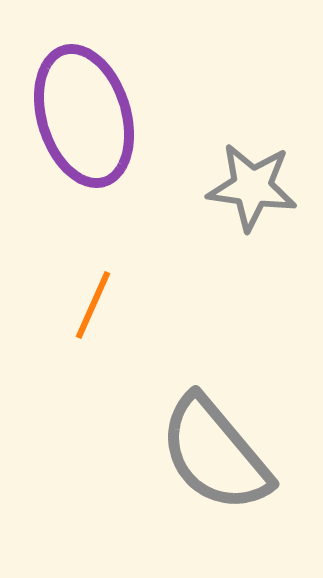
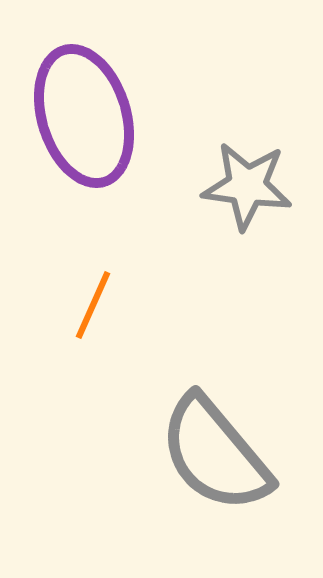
gray star: moved 5 px left, 1 px up
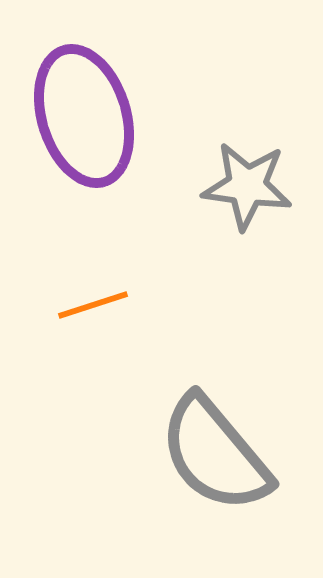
orange line: rotated 48 degrees clockwise
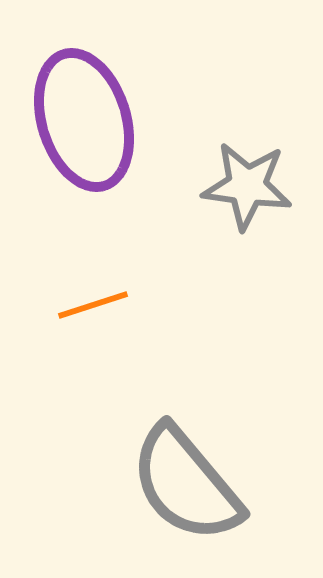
purple ellipse: moved 4 px down
gray semicircle: moved 29 px left, 30 px down
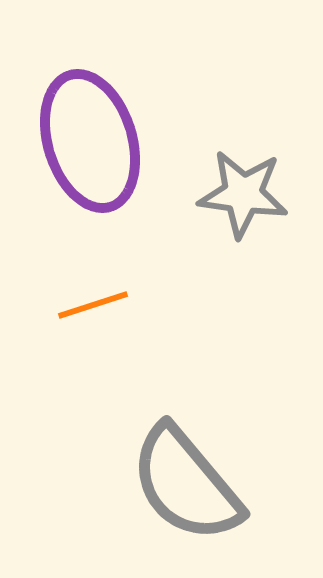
purple ellipse: moved 6 px right, 21 px down
gray star: moved 4 px left, 8 px down
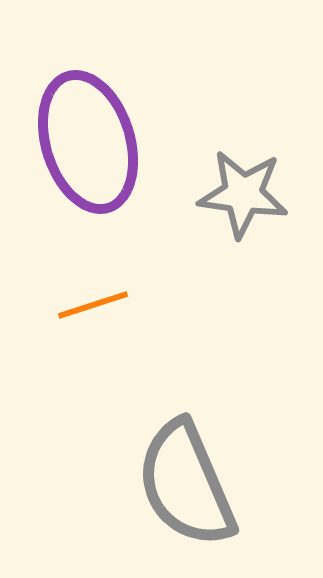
purple ellipse: moved 2 px left, 1 px down
gray semicircle: rotated 17 degrees clockwise
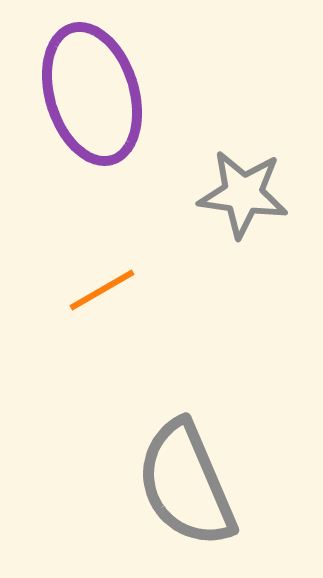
purple ellipse: moved 4 px right, 48 px up
orange line: moved 9 px right, 15 px up; rotated 12 degrees counterclockwise
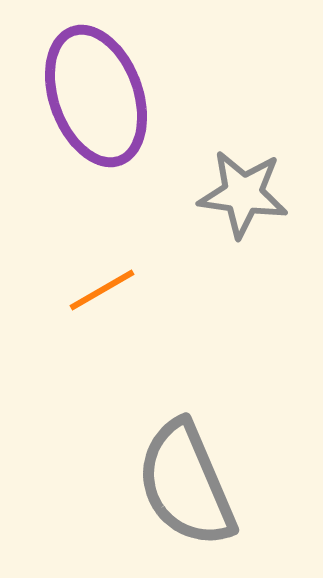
purple ellipse: moved 4 px right, 2 px down; rotated 3 degrees counterclockwise
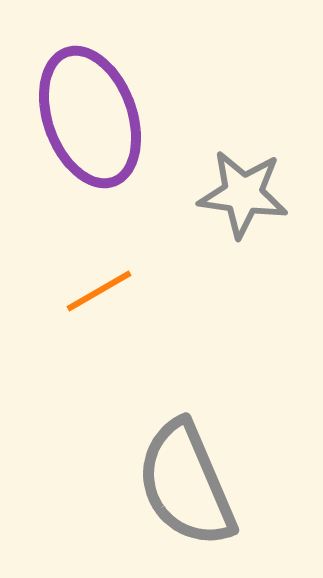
purple ellipse: moved 6 px left, 21 px down
orange line: moved 3 px left, 1 px down
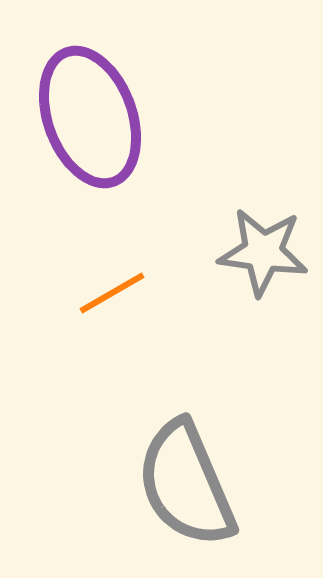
gray star: moved 20 px right, 58 px down
orange line: moved 13 px right, 2 px down
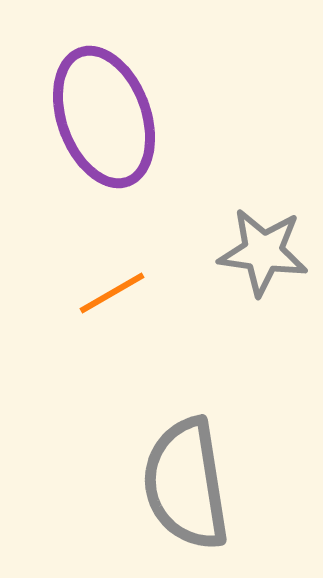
purple ellipse: moved 14 px right
gray semicircle: rotated 14 degrees clockwise
